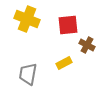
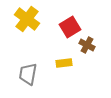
yellow cross: rotated 15 degrees clockwise
red square: moved 2 px right, 2 px down; rotated 25 degrees counterclockwise
yellow rectangle: rotated 21 degrees clockwise
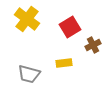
brown cross: moved 6 px right; rotated 35 degrees clockwise
gray trapezoid: moved 1 px right; rotated 85 degrees counterclockwise
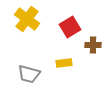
brown cross: rotated 28 degrees clockwise
